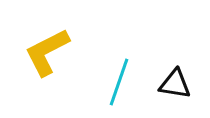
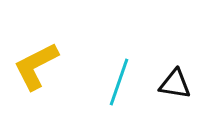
yellow L-shape: moved 11 px left, 14 px down
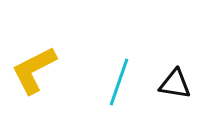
yellow L-shape: moved 2 px left, 4 px down
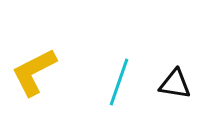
yellow L-shape: moved 2 px down
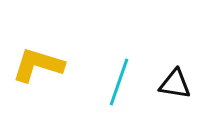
yellow L-shape: moved 4 px right, 7 px up; rotated 44 degrees clockwise
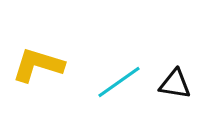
cyan line: rotated 36 degrees clockwise
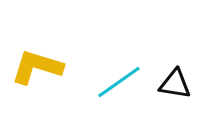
yellow L-shape: moved 1 px left, 2 px down
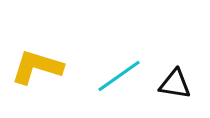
cyan line: moved 6 px up
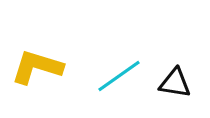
black triangle: moved 1 px up
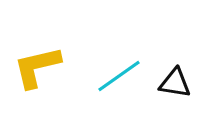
yellow L-shape: rotated 30 degrees counterclockwise
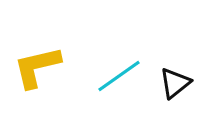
black triangle: rotated 48 degrees counterclockwise
